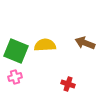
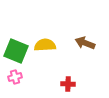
red cross: rotated 16 degrees counterclockwise
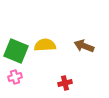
brown arrow: moved 1 px left, 3 px down
red cross: moved 3 px left, 1 px up; rotated 16 degrees counterclockwise
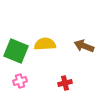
yellow semicircle: moved 1 px up
pink cross: moved 5 px right, 4 px down
